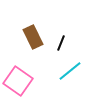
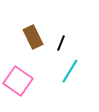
cyan line: rotated 20 degrees counterclockwise
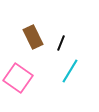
pink square: moved 3 px up
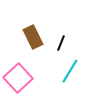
pink square: rotated 12 degrees clockwise
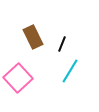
black line: moved 1 px right, 1 px down
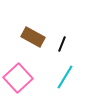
brown rectangle: rotated 35 degrees counterclockwise
cyan line: moved 5 px left, 6 px down
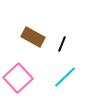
cyan line: rotated 15 degrees clockwise
